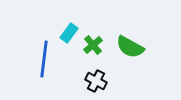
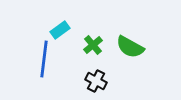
cyan rectangle: moved 9 px left, 3 px up; rotated 18 degrees clockwise
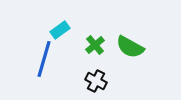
green cross: moved 2 px right
blue line: rotated 9 degrees clockwise
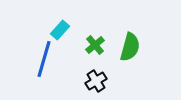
cyan rectangle: rotated 12 degrees counterclockwise
green semicircle: rotated 104 degrees counterclockwise
black cross: rotated 30 degrees clockwise
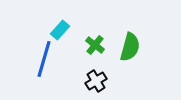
green cross: rotated 12 degrees counterclockwise
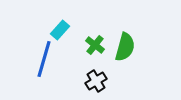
green semicircle: moved 5 px left
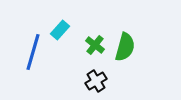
blue line: moved 11 px left, 7 px up
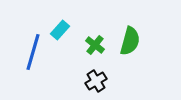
green semicircle: moved 5 px right, 6 px up
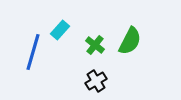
green semicircle: rotated 12 degrees clockwise
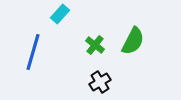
cyan rectangle: moved 16 px up
green semicircle: moved 3 px right
black cross: moved 4 px right, 1 px down
